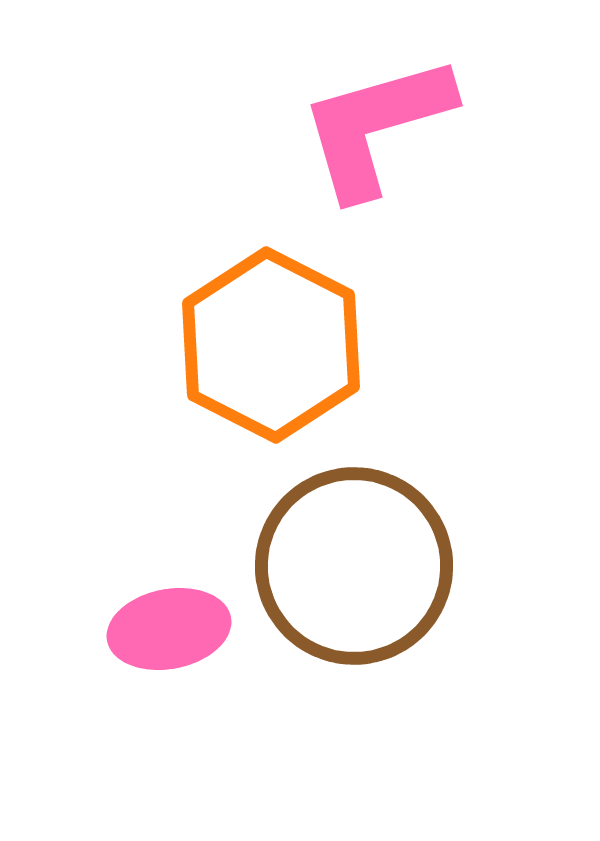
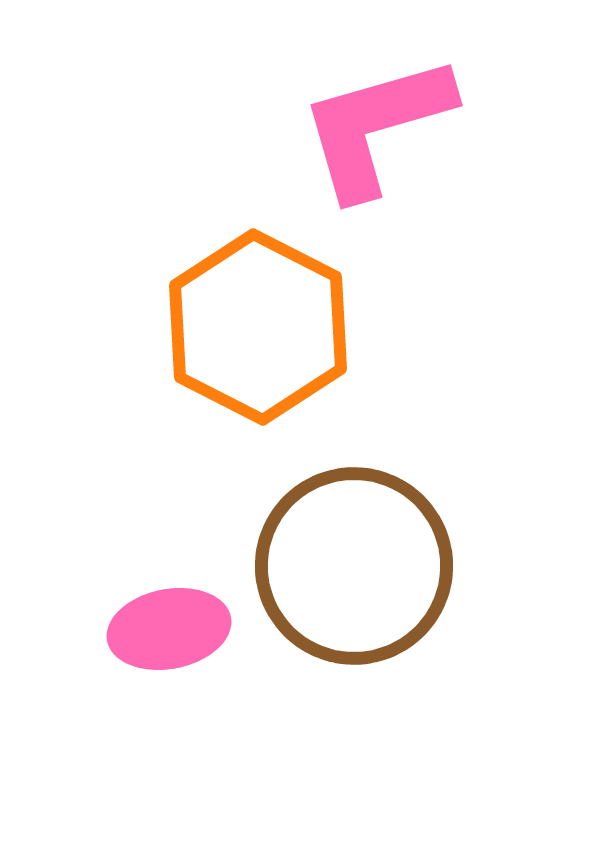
orange hexagon: moved 13 px left, 18 px up
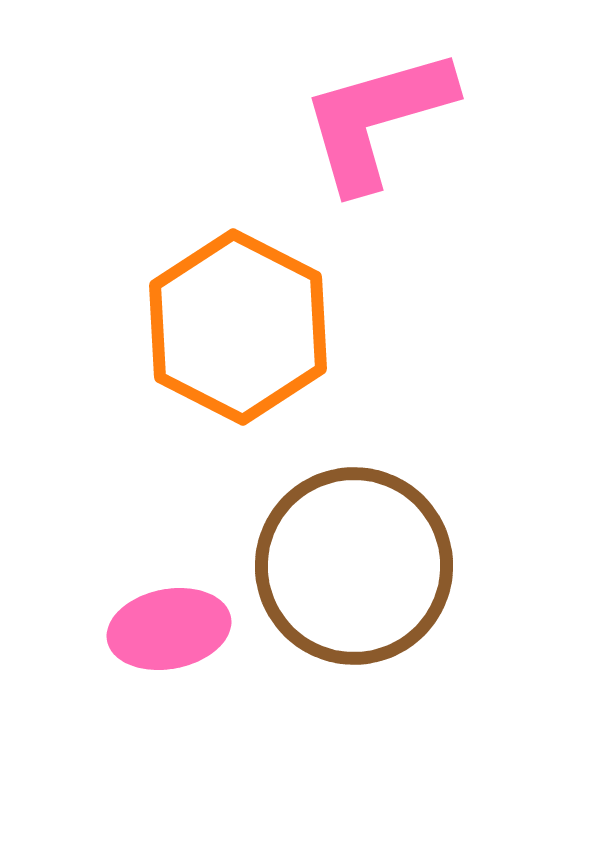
pink L-shape: moved 1 px right, 7 px up
orange hexagon: moved 20 px left
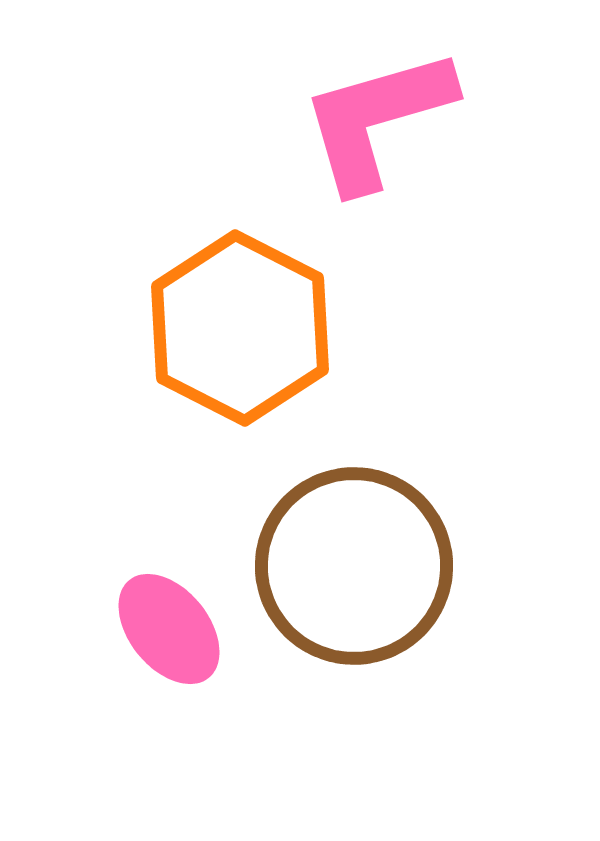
orange hexagon: moved 2 px right, 1 px down
pink ellipse: rotated 62 degrees clockwise
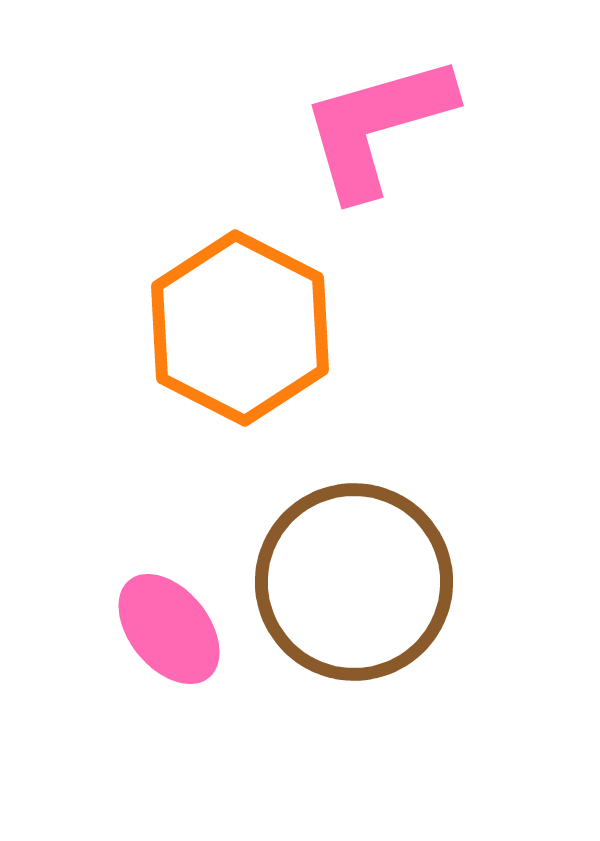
pink L-shape: moved 7 px down
brown circle: moved 16 px down
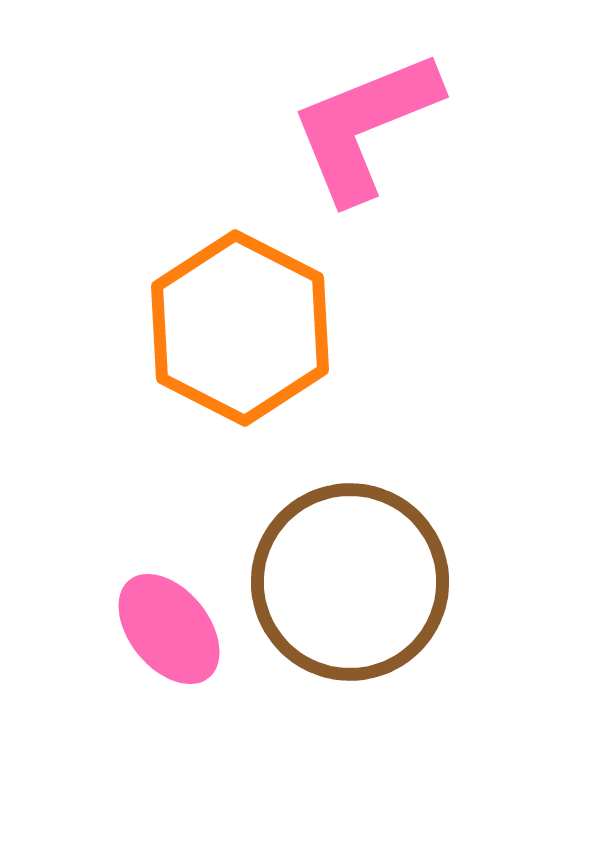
pink L-shape: moved 12 px left; rotated 6 degrees counterclockwise
brown circle: moved 4 px left
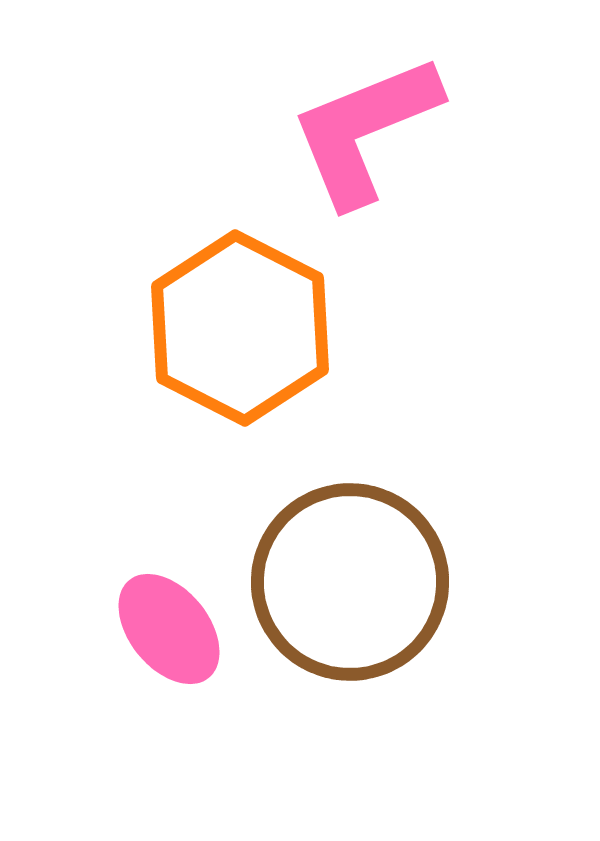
pink L-shape: moved 4 px down
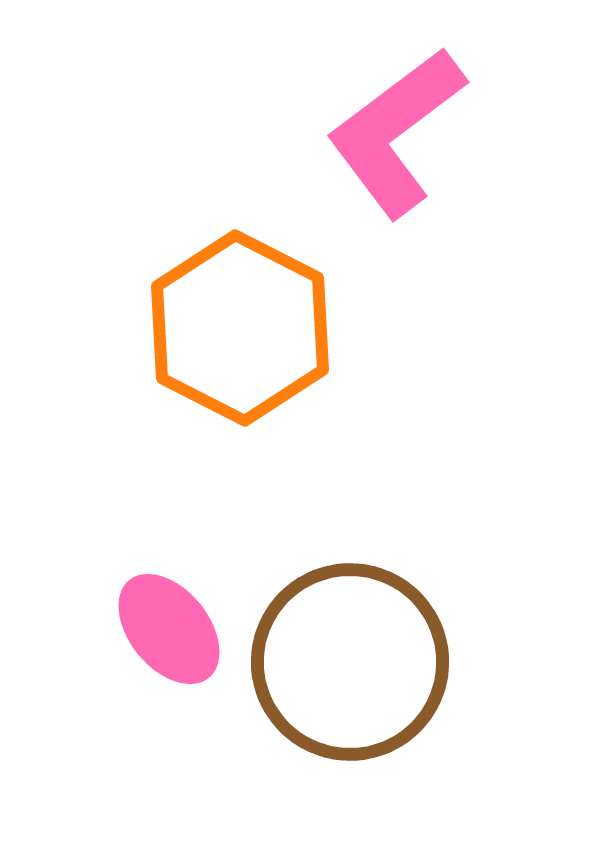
pink L-shape: moved 31 px right, 2 px down; rotated 15 degrees counterclockwise
brown circle: moved 80 px down
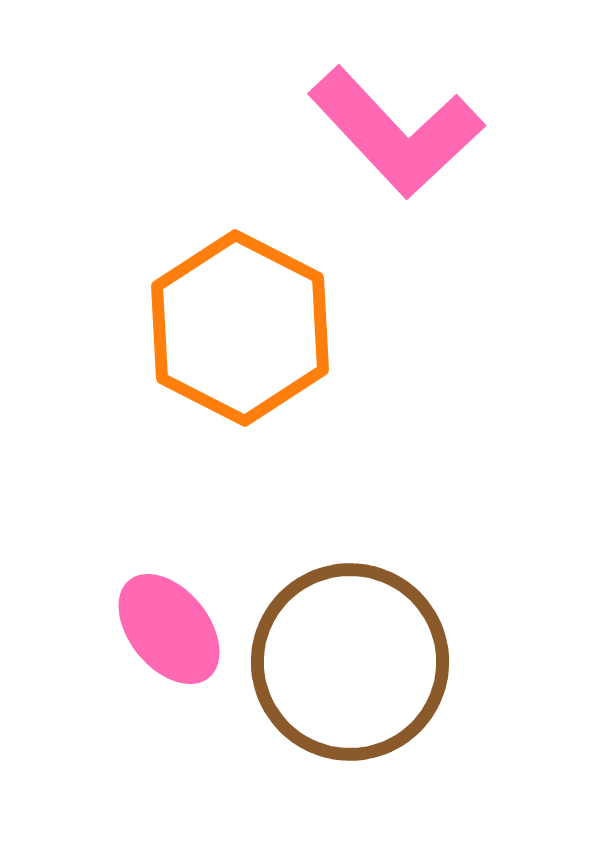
pink L-shape: rotated 96 degrees counterclockwise
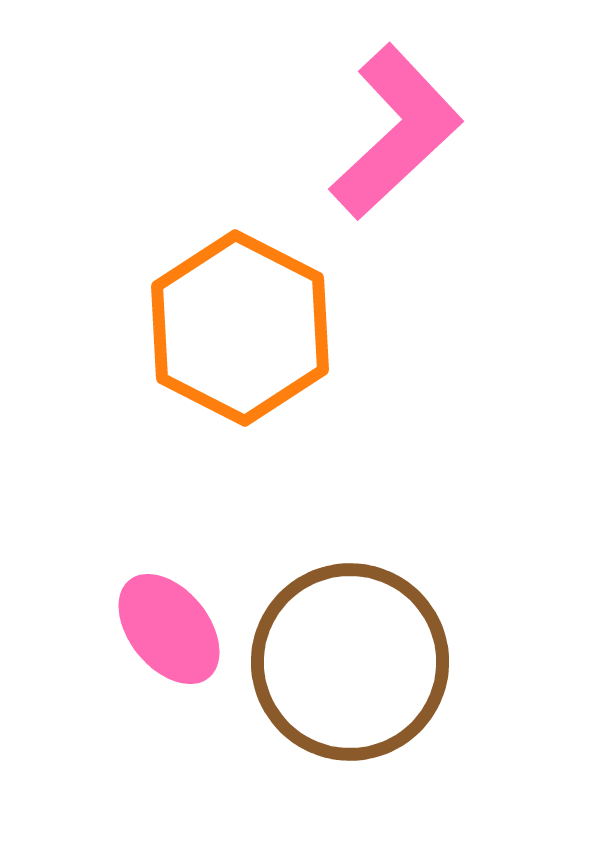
pink L-shape: rotated 90 degrees counterclockwise
